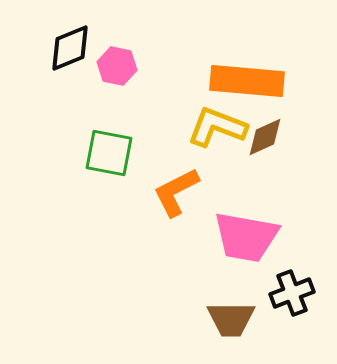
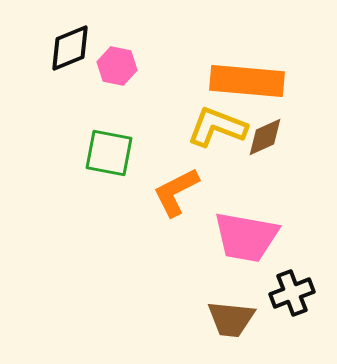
brown trapezoid: rotated 6 degrees clockwise
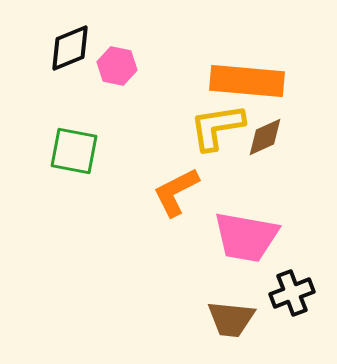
yellow L-shape: rotated 30 degrees counterclockwise
green square: moved 35 px left, 2 px up
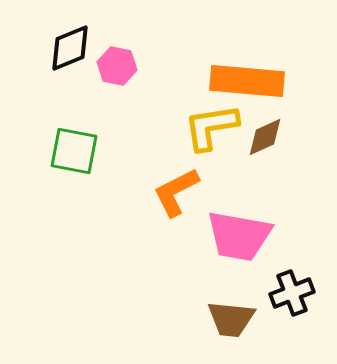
yellow L-shape: moved 6 px left
pink trapezoid: moved 7 px left, 1 px up
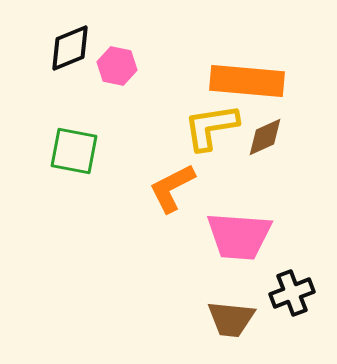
orange L-shape: moved 4 px left, 4 px up
pink trapezoid: rotated 6 degrees counterclockwise
